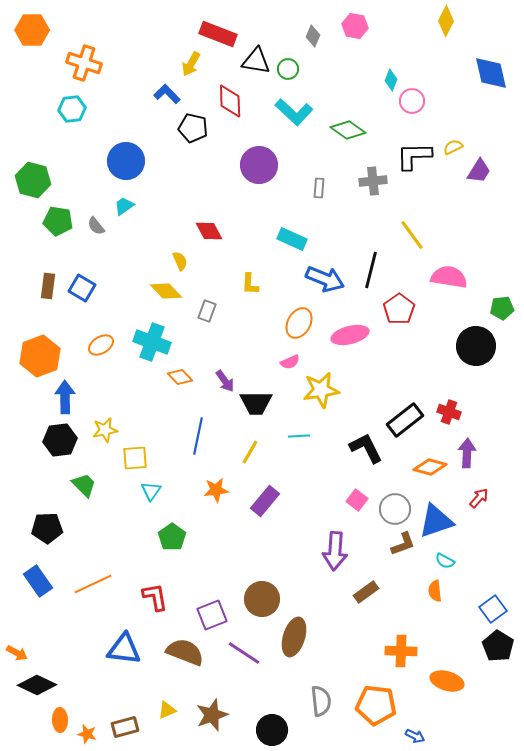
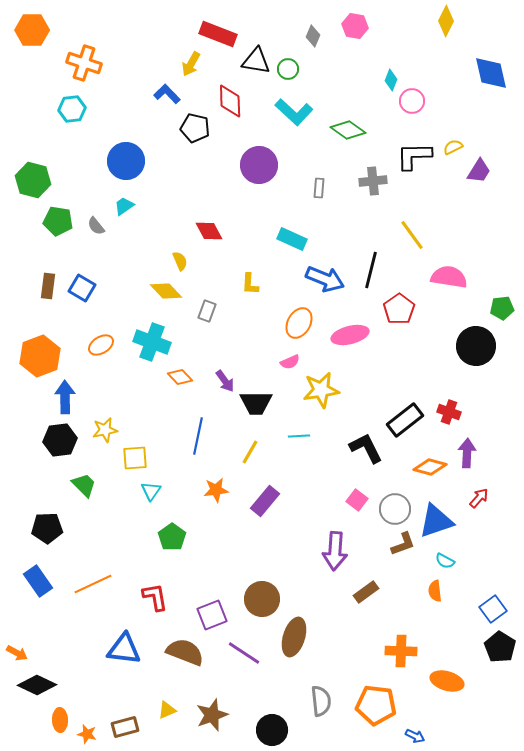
black pentagon at (193, 128): moved 2 px right
black pentagon at (498, 646): moved 2 px right, 1 px down
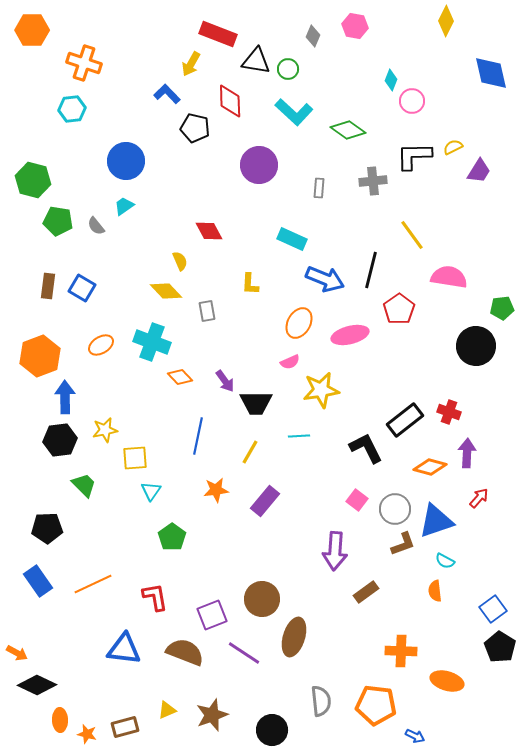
gray rectangle at (207, 311): rotated 30 degrees counterclockwise
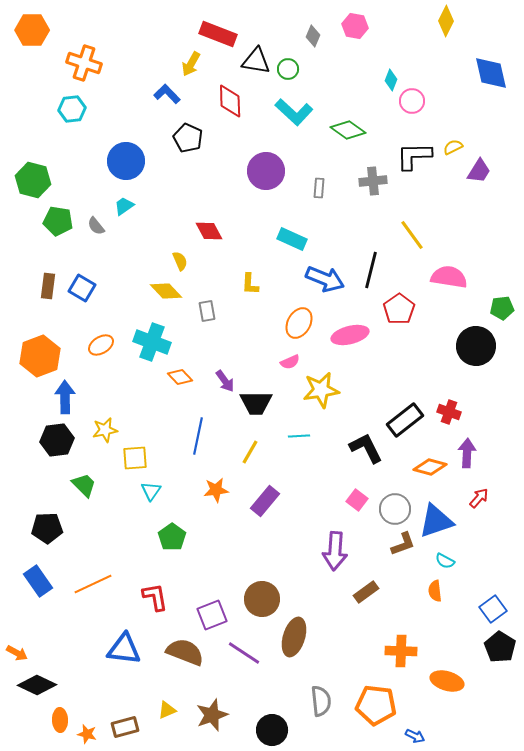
black pentagon at (195, 128): moved 7 px left, 10 px down; rotated 12 degrees clockwise
purple circle at (259, 165): moved 7 px right, 6 px down
black hexagon at (60, 440): moved 3 px left
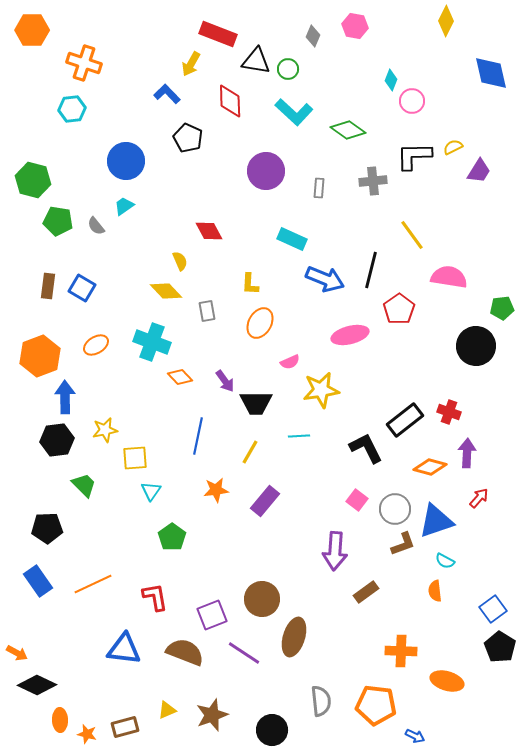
orange ellipse at (299, 323): moved 39 px left
orange ellipse at (101, 345): moved 5 px left
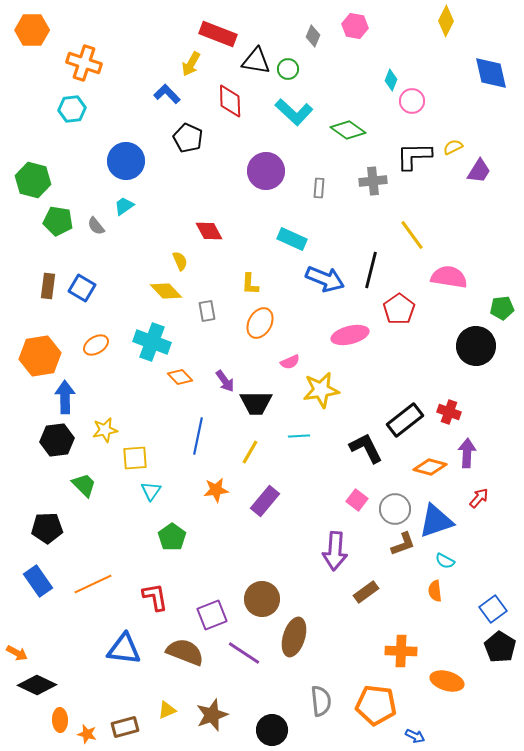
orange hexagon at (40, 356): rotated 12 degrees clockwise
